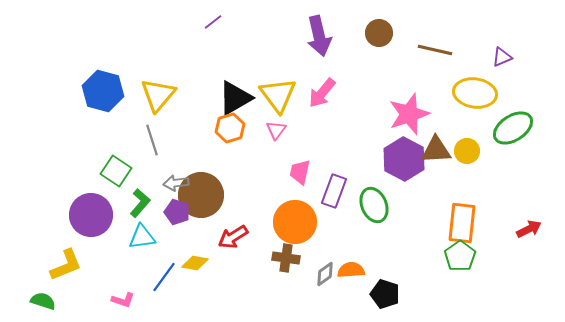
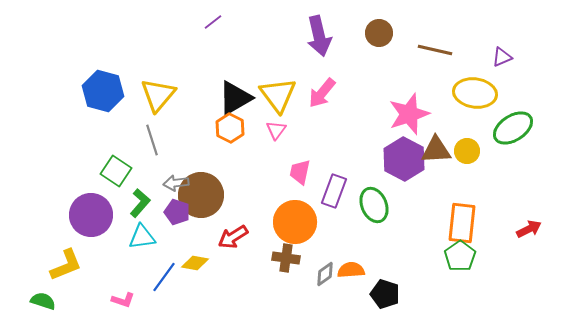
orange hexagon at (230, 128): rotated 16 degrees counterclockwise
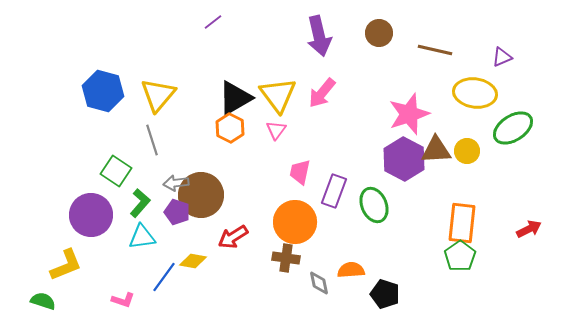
yellow diamond at (195, 263): moved 2 px left, 2 px up
gray diamond at (325, 274): moved 6 px left, 9 px down; rotated 65 degrees counterclockwise
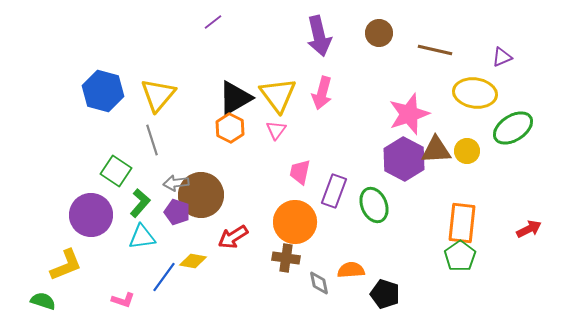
pink arrow at (322, 93): rotated 24 degrees counterclockwise
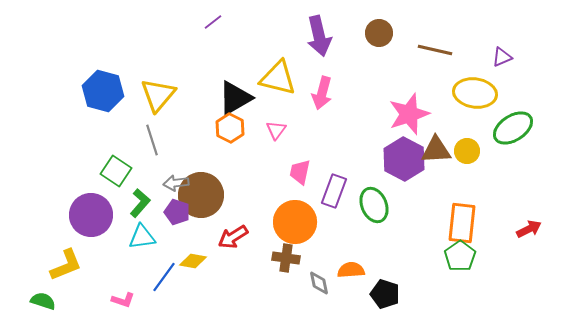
yellow triangle at (278, 95): moved 17 px up; rotated 39 degrees counterclockwise
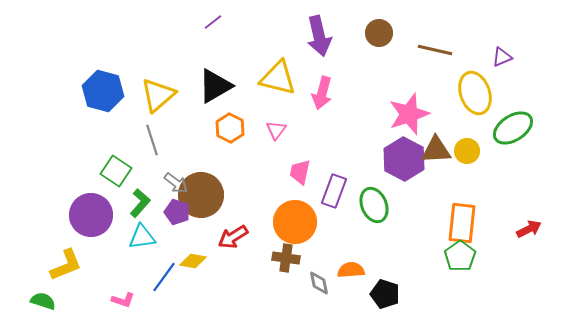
yellow ellipse at (475, 93): rotated 63 degrees clockwise
yellow triangle at (158, 95): rotated 9 degrees clockwise
black triangle at (235, 98): moved 20 px left, 12 px up
gray arrow at (176, 183): rotated 135 degrees counterclockwise
